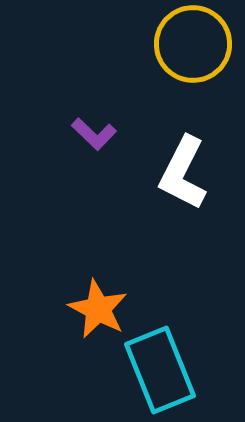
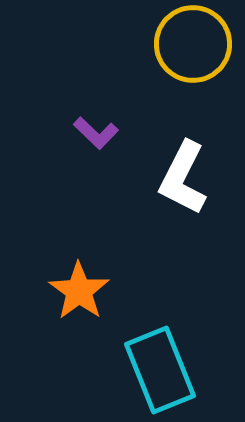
purple L-shape: moved 2 px right, 1 px up
white L-shape: moved 5 px down
orange star: moved 19 px left, 18 px up; rotated 8 degrees clockwise
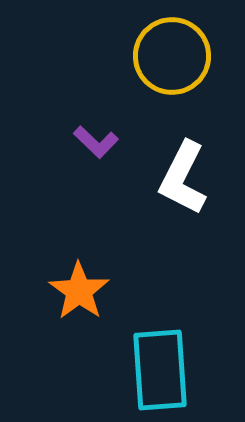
yellow circle: moved 21 px left, 12 px down
purple L-shape: moved 9 px down
cyan rectangle: rotated 18 degrees clockwise
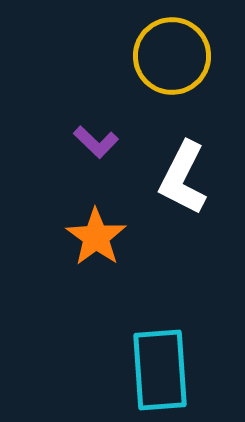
orange star: moved 17 px right, 54 px up
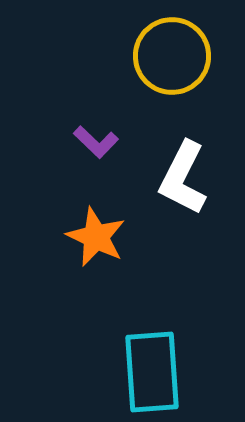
orange star: rotated 10 degrees counterclockwise
cyan rectangle: moved 8 px left, 2 px down
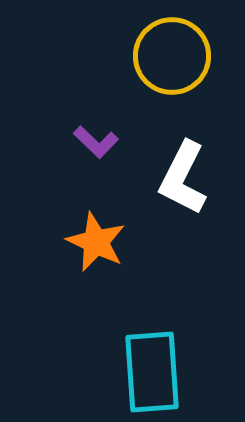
orange star: moved 5 px down
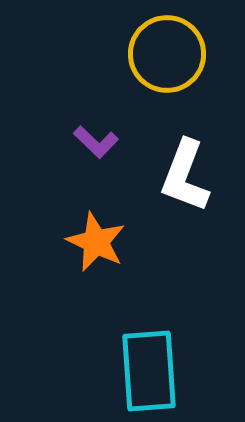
yellow circle: moved 5 px left, 2 px up
white L-shape: moved 2 px right, 2 px up; rotated 6 degrees counterclockwise
cyan rectangle: moved 3 px left, 1 px up
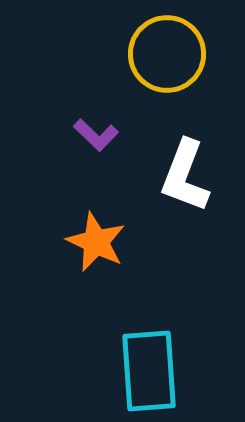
purple L-shape: moved 7 px up
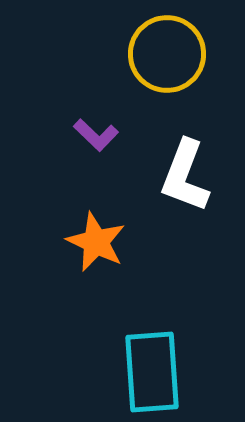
cyan rectangle: moved 3 px right, 1 px down
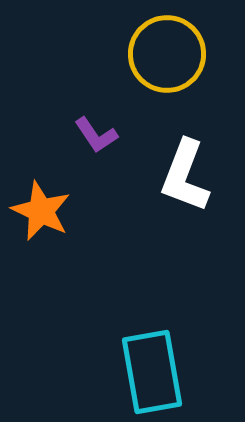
purple L-shape: rotated 12 degrees clockwise
orange star: moved 55 px left, 31 px up
cyan rectangle: rotated 6 degrees counterclockwise
